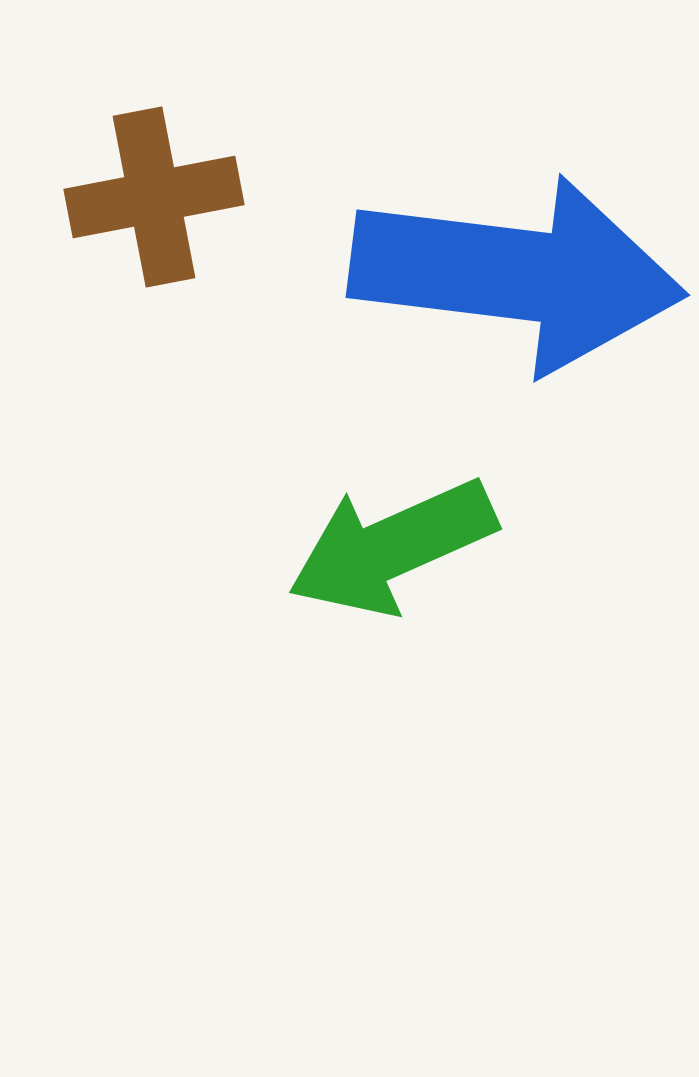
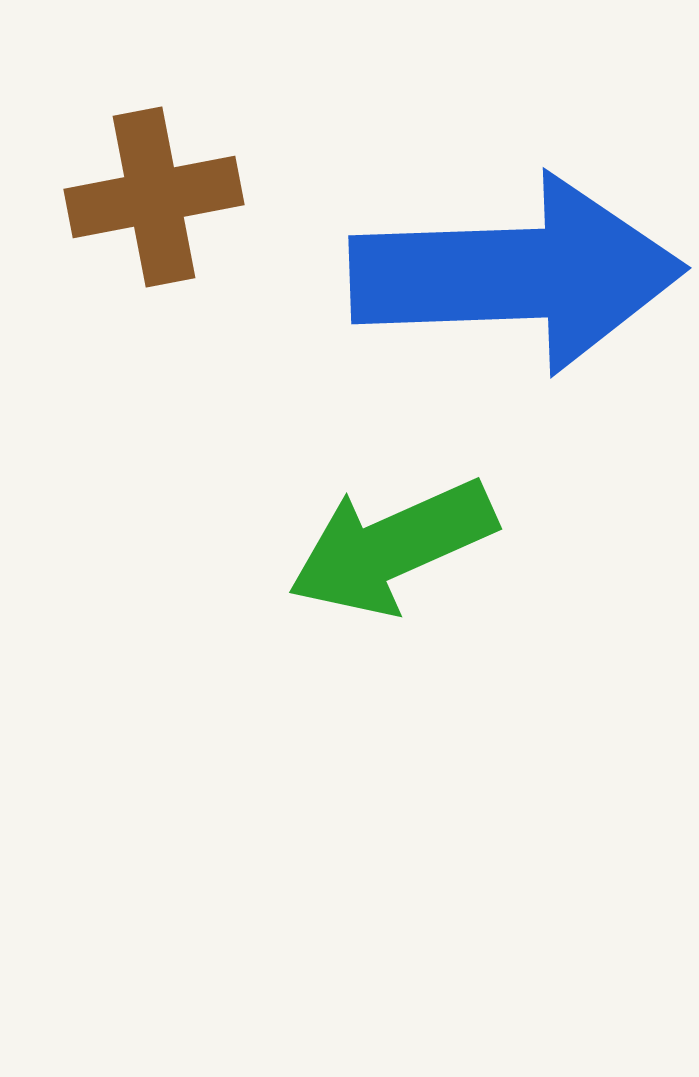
blue arrow: rotated 9 degrees counterclockwise
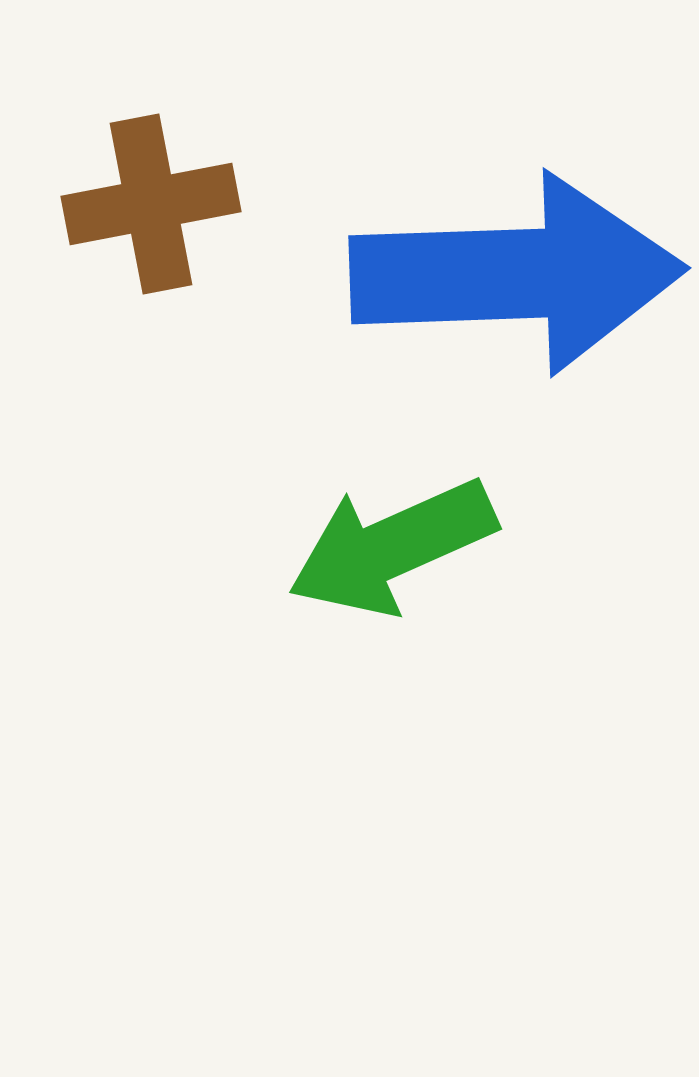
brown cross: moved 3 px left, 7 px down
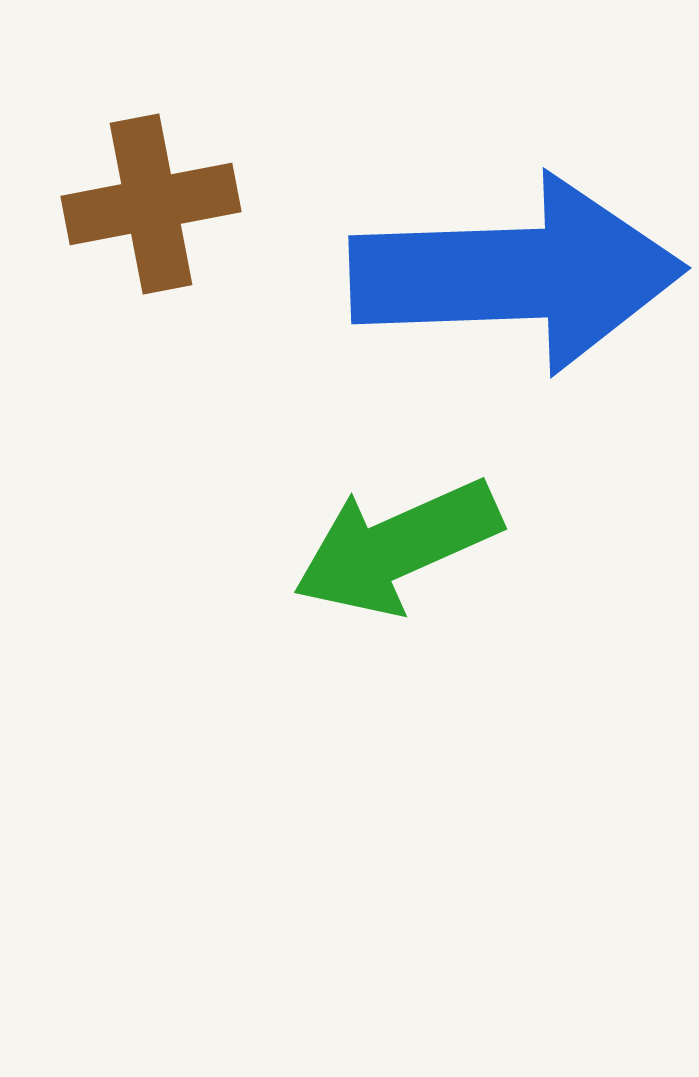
green arrow: moved 5 px right
